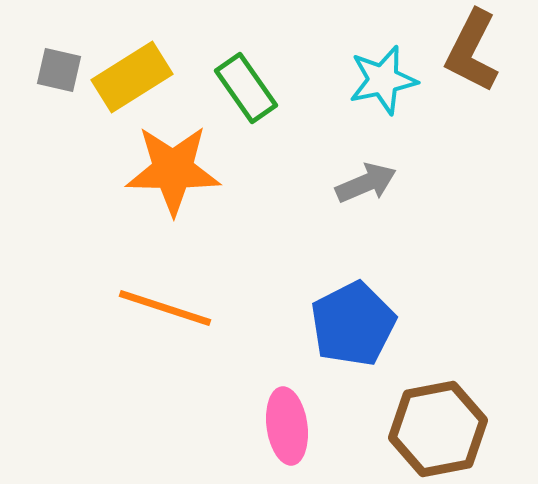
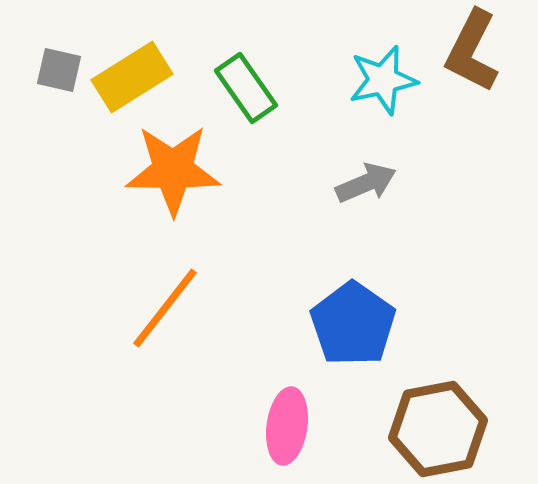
orange line: rotated 70 degrees counterclockwise
blue pentagon: rotated 10 degrees counterclockwise
pink ellipse: rotated 16 degrees clockwise
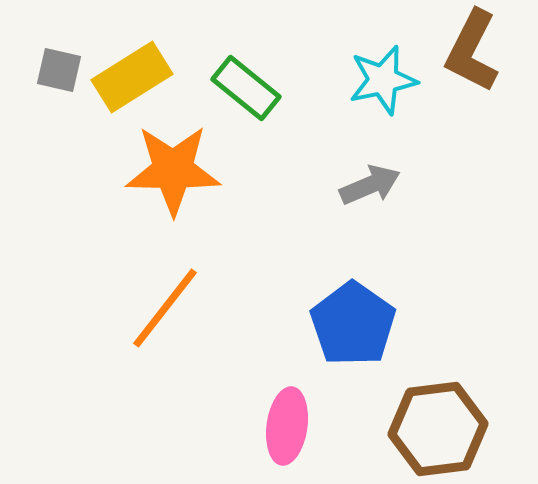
green rectangle: rotated 16 degrees counterclockwise
gray arrow: moved 4 px right, 2 px down
brown hexagon: rotated 4 degrees clockwise
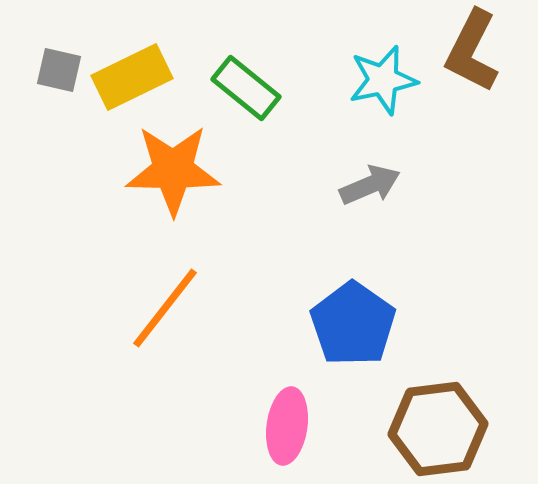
yellow rectangle: rotated 6 degrees clockwise
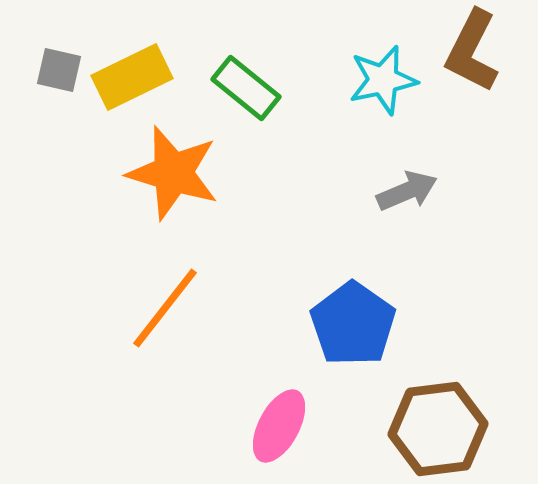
orange star: moved 3 px down; rotated 16 degrees clockwise
gray arrow: moved 37 px right, 6 px down
pink ellipse: moved 8 px left; rotated 20 degrees clockwise
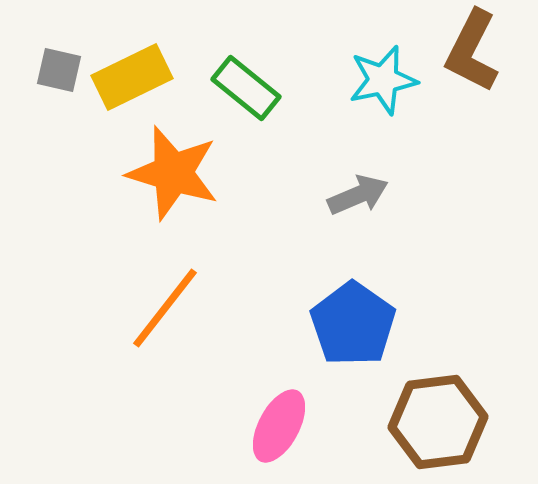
gray arrow: moved 49 px left, 4 px down
brown hexagon: moved 7 px up
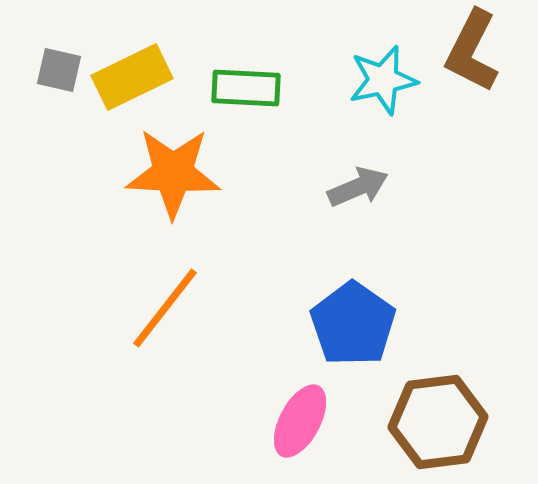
green rectangle: rotated 36 degrees counterclockwise
orange star: rotated 14 degrees counterclockwise
gray arrow: moved 8 px up
pink ellipse: moved 21 px right, 5 px up
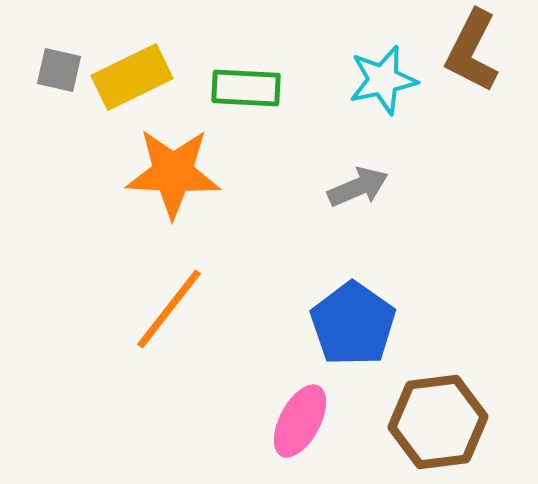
orange line: moved 4 px right, 1 px down
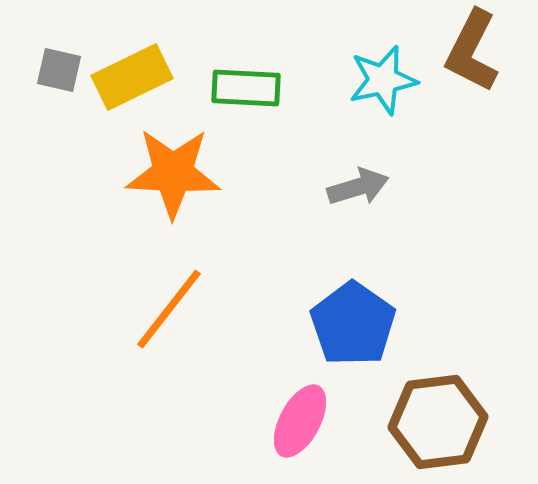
gray arrow: rotated 6 degrees clockwise
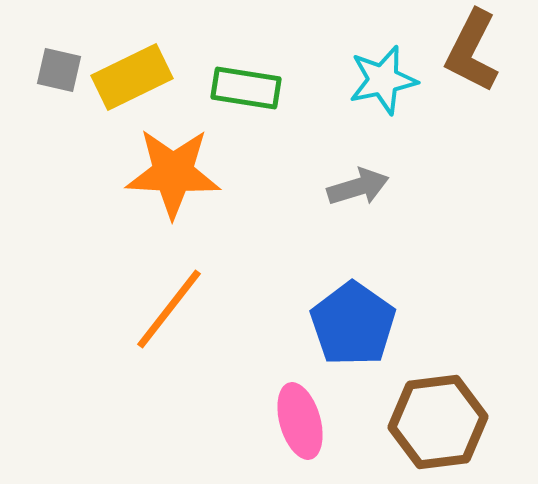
green rectangle: rotated 6 degrees clockwise
pink ellipse: rotated 44 degrees counterclockwise
